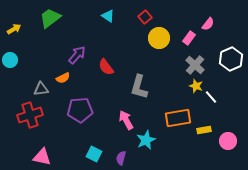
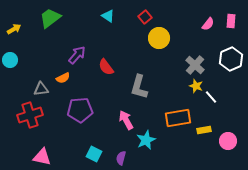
pink rectangle: moved 42 px right, 17 px up; rotated 32 degrees counterclockwise
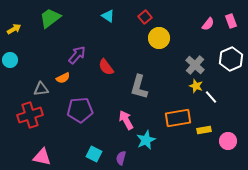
pink rectangle: rotated 24 degrees counterclockwise
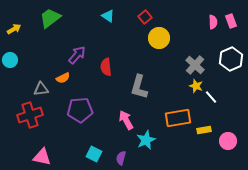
pink semicircle: moved 5 px right, 2 px up; rotated 40 degrees counterclockwise
red semicircle: rotated 30 degrees clockwise
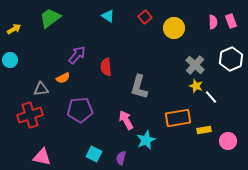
yellow circle: moved 15 px right, 10 px up
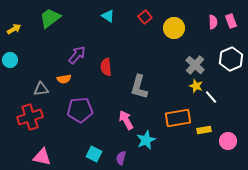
orange semicircle: moved 1 px right, 1 px down; rotated 16 degrees clockwise
red cross: moved 2 px down
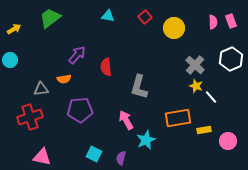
cyan triangle: rotated 24 degrees counterclockwise
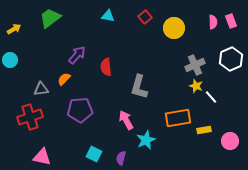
gray cross: rotated 24 degrees clockwise
orange semicircle: rotated 144 degrees clockwise
pink circle: moved 2 px right
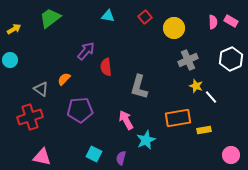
pink rectangle: rotated 40 degrees counterclockwise
purple arrow: moved 9 px right, 4 px up
gray cross: moved 7 px left, 5 px up
gray triangle: rotated 42 degrees clockwise
pink circle: moved 1 px right, 14 px down
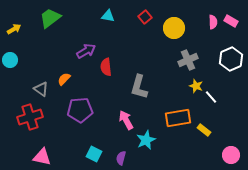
purple arrow: rotated 18 degrees clockwise
yellow rectangle: rotated 48 degrees clockwise
